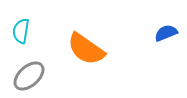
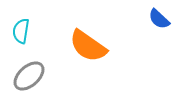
blue semicircle: moved 7 px left, 14 px up; rotated 115 degrees counterclockwise
orange semicircle: moved 2 px right, 3 px up
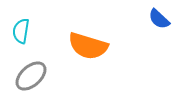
orange semicircle: rotated 18 degrees counterclockwise
gray ellipse: moved 2 px right
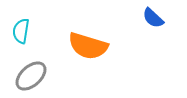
blue semicircle: moved 6 px left, 1 px up
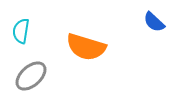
blue semicircle: moved 1 px right, 4 px down
orange semicircle: moved 2 px left, 1 px down
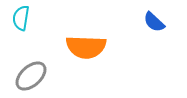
cyan semicircle: moved 13 px up
orange semicircle: rotated 15 degrees counterclockwise
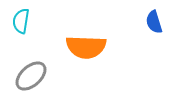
cyan semicircle: moved 3 px down
blue semicircle: rotated 30 degrees clockwise
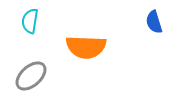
cyan semicircle: moved 9 px right
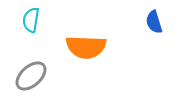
cyan semicircle: moved 1 px right, 1 px up
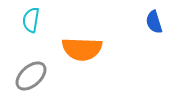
orange semicircle: moved 4 px left, 2 px down
